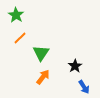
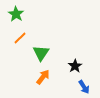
green star: moved 1 px up
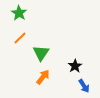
green star: moved 3 px right, 1 px up
blue arrow: moved 1 px up
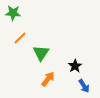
green star: moved 6 px left; rotated 28 degrees counterclockwise
orange arrow: moved 5 px right, 2 px down
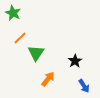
green star: rotated 21 degrees clockwise
green triangle: moved 5 px left
black star: moved 5 px up
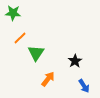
green star: rotated 21 degrees counterclockwise
